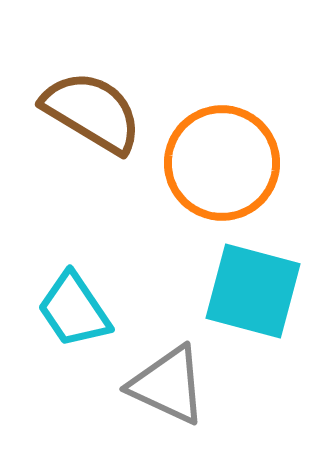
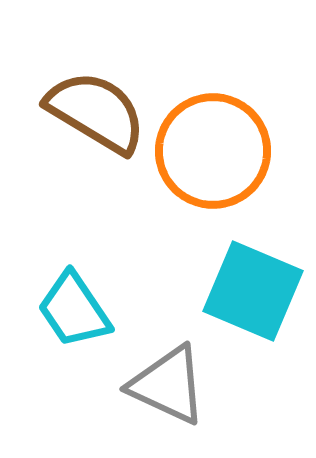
brown semicircle: moved 4 px right
orange circle: moved 9 px left, 12 px up
cyan square: rotated 8 degrees clockwise
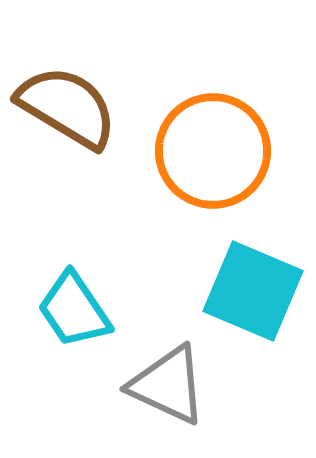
brown semicircle: moved 29 px left, 5 px up
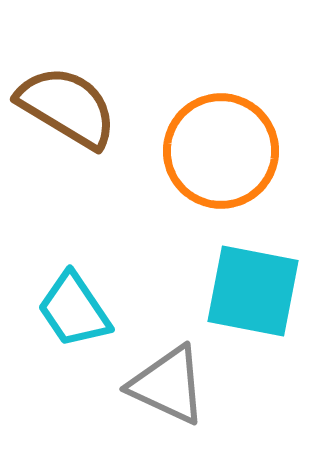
orange circle: moved 8 px right
cyan square: rotated 12 degrees counterclockwise
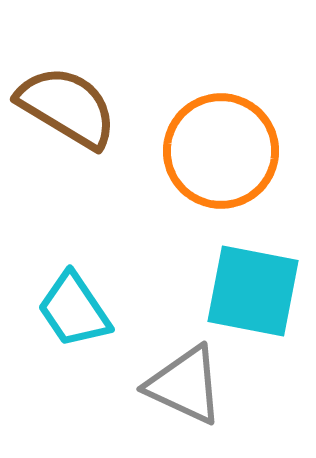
gray triangle: moved 17 px right
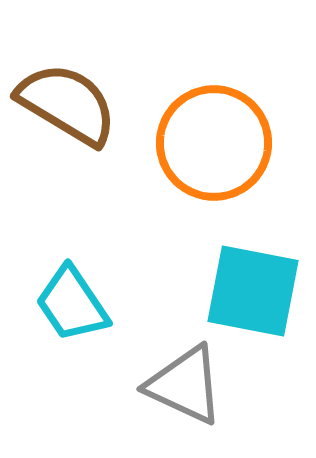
brown semicircle: moved 3 px up
orange circle: moved 7 px left, 8 px up
cyan trapezoid: moved 2 px left, 6 px up
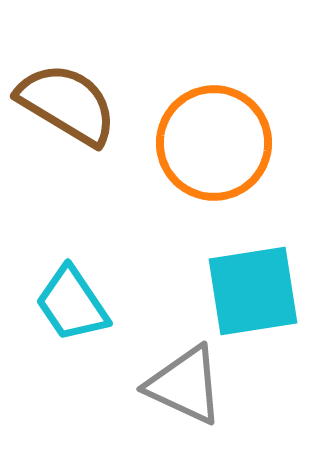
cyan square: rotated 20 degrees counterclockwise
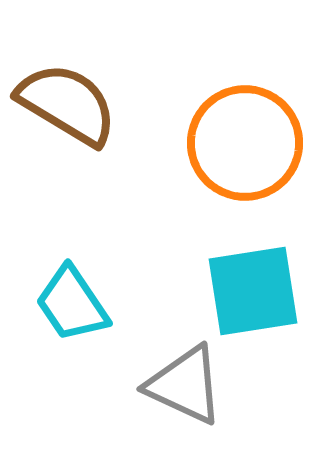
orange circle: moved 31 px right
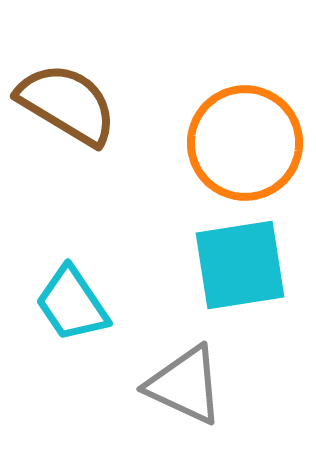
cyan square: moved 13 px left, 26 px up
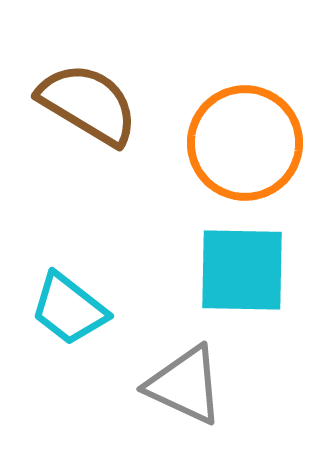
brown semicircle: moved 21 px right
cyan square: moved 2 px right, 5 px down; rotated 10 degrees clockwise
cyan trapezoid: moved 3 px left, 5 px down; rotated 18 degrees counterclockwise
